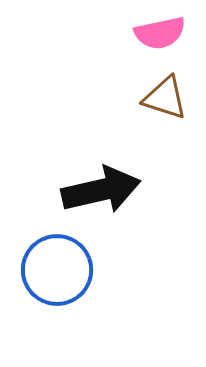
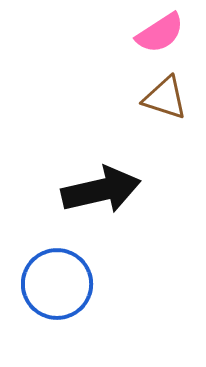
pink semicircle: rotated 21 degrees counterclockwise
blue circle: moved 14 px down
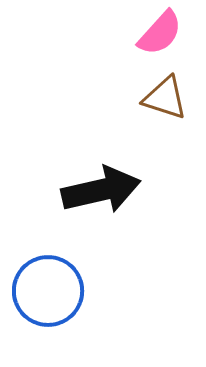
pink semicircle: rotated 15 degrees counterclockwise
blue circle: moved 9 px left, 7 px down
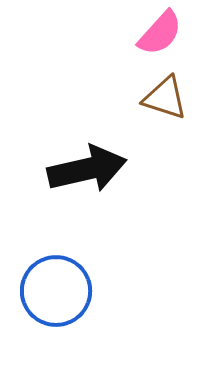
black arrow: moved 14 px left, 21 px up
blue circle: moved 8 px right
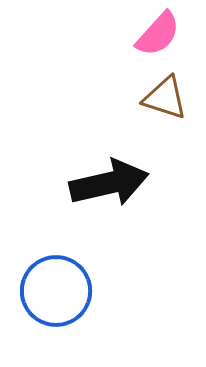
pink semicircle: moved 2 px left, 1 px down
black arrow: moved 22 px right, 14 px down
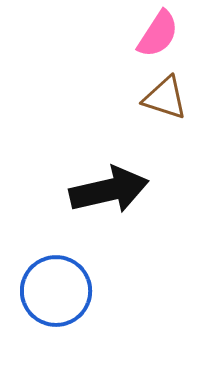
pink semicircle: rotated 9 degrees counterclockwise
black arrow: moved 7 px down
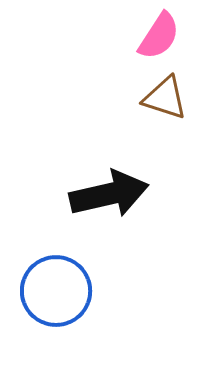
pink semicircle: moved 1 px right, 2 px down
black arrow: moved 4 px down
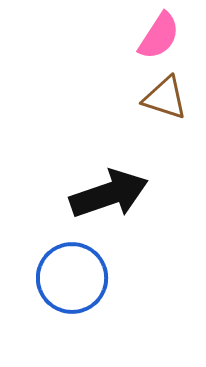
black arrow: rotated 6 degrees counterclockwise
blue circle: moved 16 px right, 13 px up
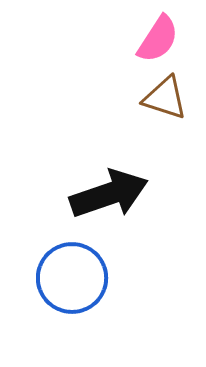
pink semicircle: moved 1 px left, 3 px down
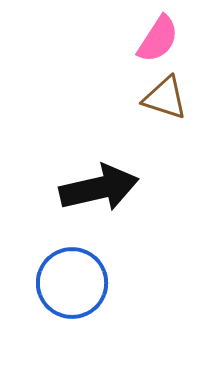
black arrow: moved 10 px left, 6 px up; rotated 6 degrees clockwise
blue circle: moved 5 px down
